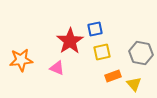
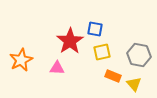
blue square: rotated 21 degrees clockwise
gray hexagon: moved 2 px left, 2 px down
orange star: rotated 20 degrees counterclockwise
pink triangle: rotated 21 degrees counterclockwise
orange rectangle: rotated 42 degrees clockwise
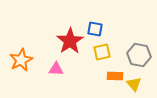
pink triangle: moved 1 px left, 1 px down
orange rectangle: moved 2 px right; rotated 21 degrees counterclockwise
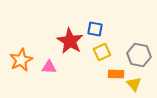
red star: rotated 8 degrees counterclockwise
yellow square: rotated 12 degrees counterclockwise
pink triangle: moved 7 px left, 2 px up
orange rectangle: moved 1 px right, 2 px up
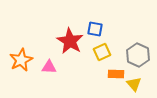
gray hexagon: moved 1 px left; rotated 15 degrees clockwise
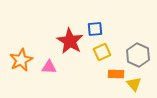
blue square: rotated 14 degrees counterclockwise
